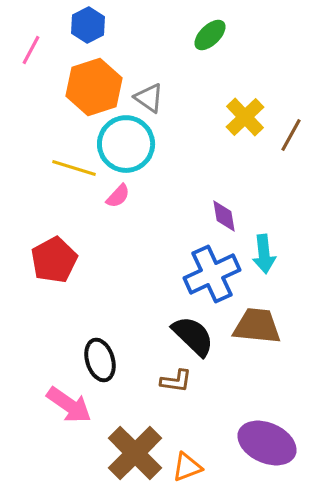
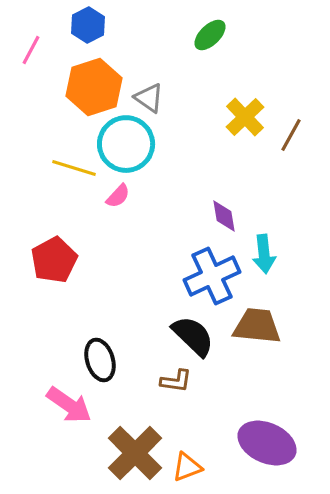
blue cross: moved 2 px down
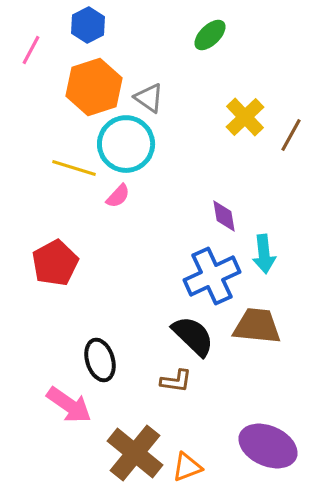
red pentagon: moved 1 px right, 3 px down
purple ellipse: moved 1 px right, 3 px down
brown cross: rotated 6 degrees counterclockwise
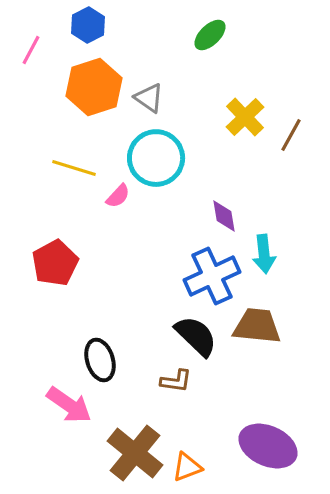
cyan circle: moved 30 px right, 14 px down
black semicircle: moved 3 px right
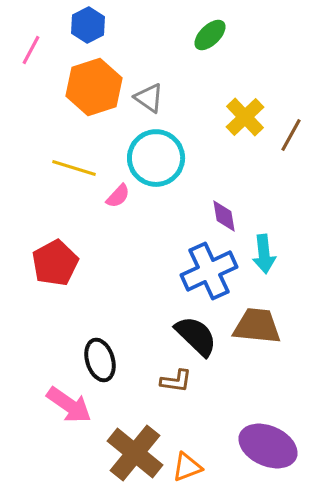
blue cross: moved 3 px left, 5 px up
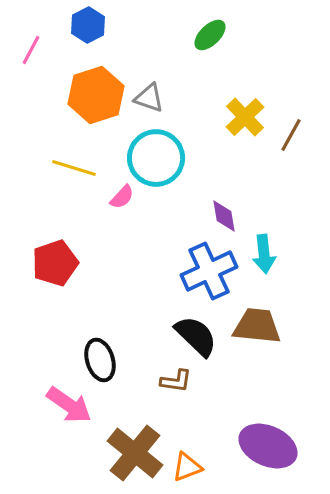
orange hexagon: moved 2 px right, 8 px down
gray triangle: rotated 16 degrees counterclockwise
pink semicircle: moved 4 px right, 1 px down
red pentagon: rotated 9 degrees clockwise
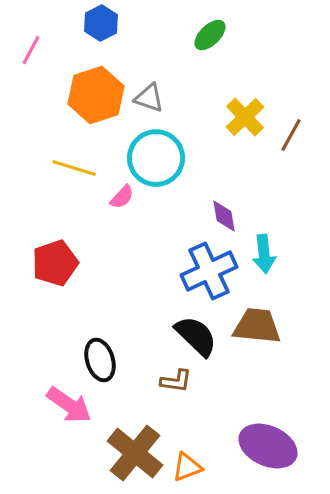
blue hexagon: moved 13 px right, 2 px up
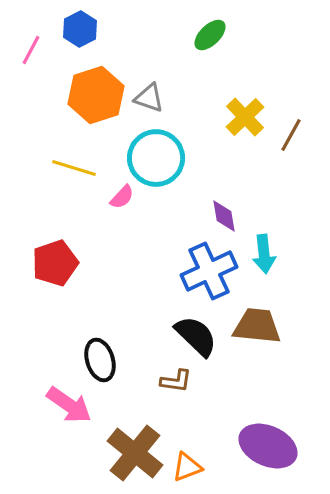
blue hexagon: moved 21 px left, 6 px down
